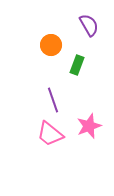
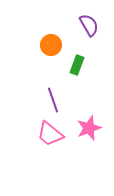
pink star: moved 2 px down
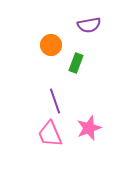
purple semicircle: rotated 110 degrees clockwise
green rectangle: moved 1 px left, 2 px up
purple line: moved 2 px right, 1 px down
pink trapezoid: rotated 28 degrees clockwise
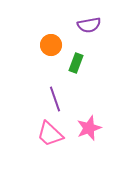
purple line: moved 2 px up
pink trapezoid: rotated 24 degrees counterclockwise
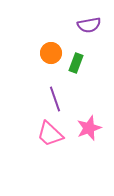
orange circle: moved 8 px down
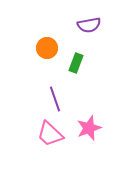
orange circle: moved 4 px left, 5 px up
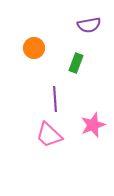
orange circle: moved 13 px left
purple line: rotated 15 degrees clockwise
pink star: moved 4 px right, 3 px up
pink trapezoid: moved 1 px left, 1 px down
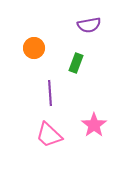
purple line: moved 5 px left, 6 px up
pink star: moved 1 px right; rotated 15 degrees counterclockwise
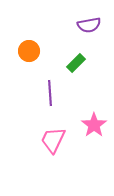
orange circle: moved 5 px left, 3 px down
green rectangle: rotated 24 degrees clockwise
pink trapezoid: moved 4 px right, 5 px down; rotated 72 degrees clockwise
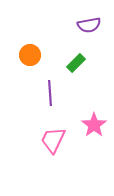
orange circle: moved 1 px right, 4 px down
